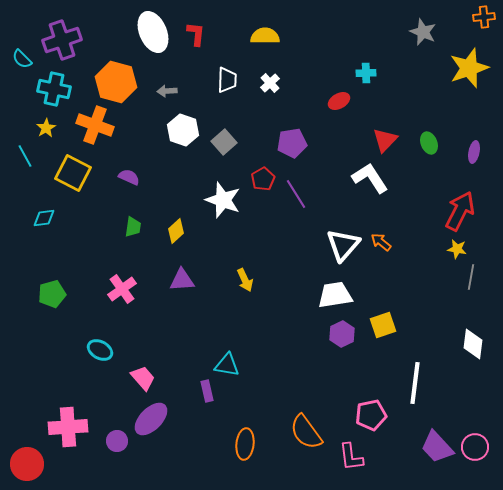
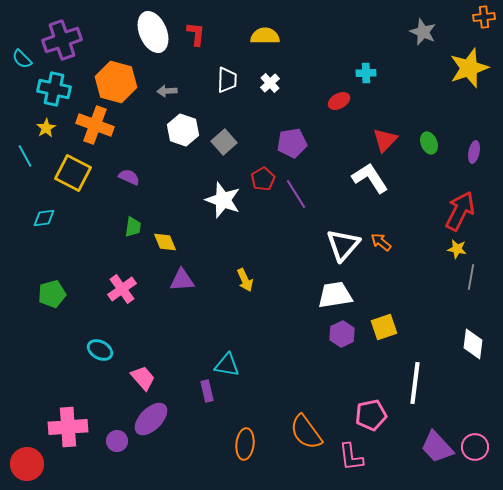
yellow diamond at (176, 231): moved 11 px left, 11 px down; rotated 70 degrees counterclockwise
yellow square at (383, 325): moved 1 px right, 2 px down
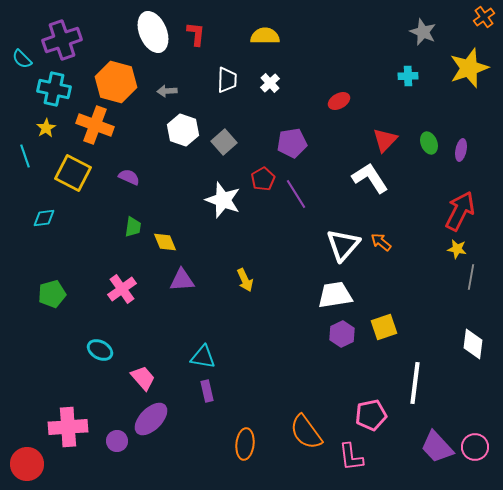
orange cross at (484, 17): rotated 30 degrees counterclockwise
cyan cross at (366, 73): moved 42 px right, 3 px down
purple ellipse at (474, 152): moved 13 px left, 2 px up
cyan line at (25, 156): rotated 10 degrees clockwise
cyan triangle at (227, 365): moved 24 px left, 8 px up
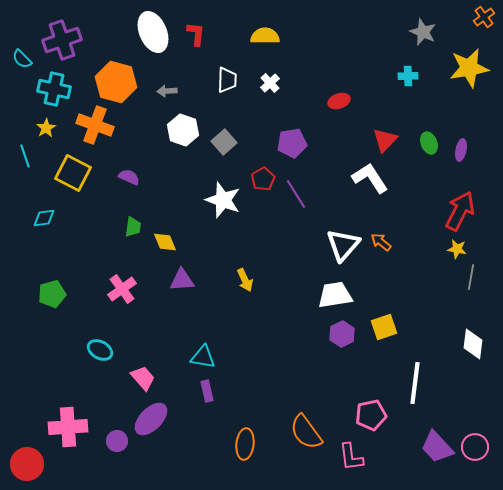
yellow star at (469, 68): rotated 9 degrees clockwise
red ellipse at (339, 101): rotated 10 degrees clockwise
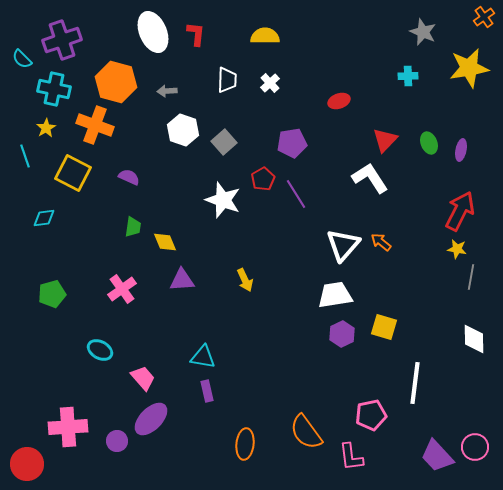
yellow square at (384, 327): rotated 36 degrees clockwise
white diamond at (473, 344): moved 1 px right, 5 px up; rotated 8 degrees counterclockwise
purple trapezoid at (437, 447): moved 9 px down
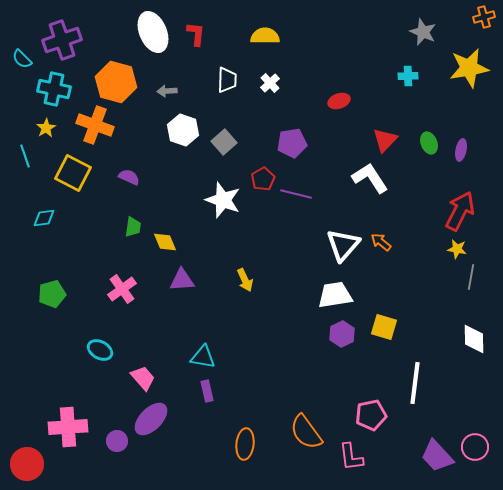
orange cross at (484, 17): rotated 20 degrees clockwise
purple line at (296, 194): rotated 44 degrees counterclockwise
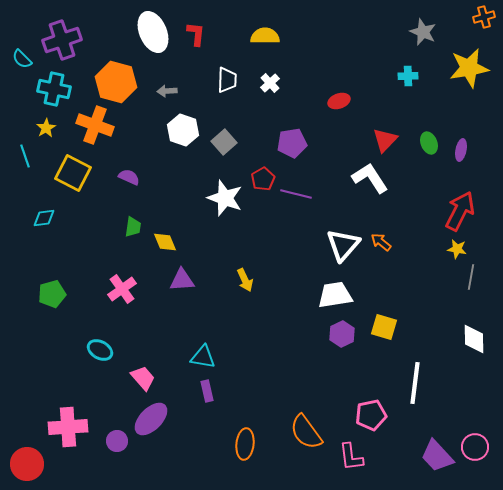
white star at (223, 200): moved 2 px right, 2 px up
